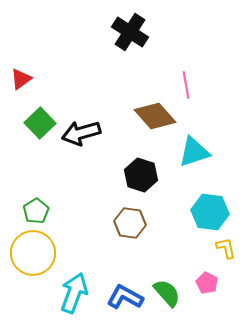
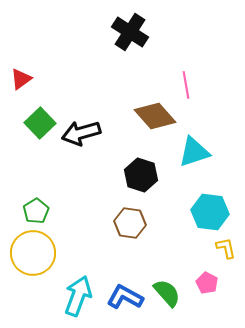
cyan arrow: moved 4 px right, 3 px down
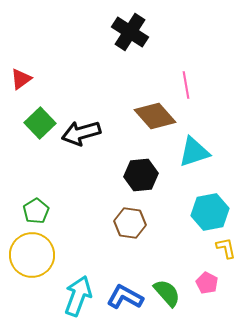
black hexagon: rotated 24 degrees counterclockwise
cyan hexagon: rotated 18 degrees counterclockwise
yellow circle: moved 1 px left, 2 px down
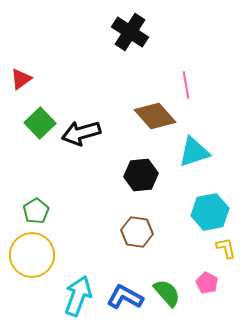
brown hexagon: moved 7 px right, 9 px down
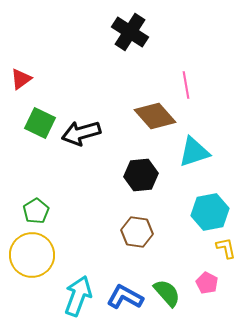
green square: rotated 20 degrees counterclockwise
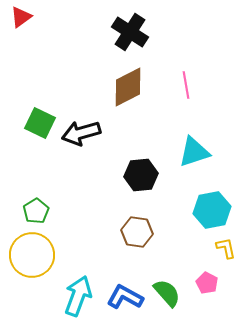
red triangle: moved 62 px up
brown diamond: moved 27 px left, 29 px up; rotated 75 degrees counterclockwise
cyan hexagon: moved 2 px right, 2 px up
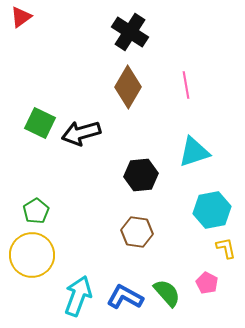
brown diamond: rotated 33 degrees counterclockwise
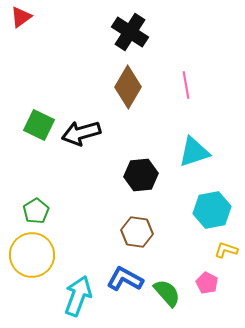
green square: moved 1 px left, 2 px down
yellow L-shape: moved 2 px down; rotated 60 degrees counterclockwise
blue L-shape: moved 18 px up
